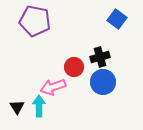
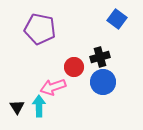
purple pentagon: moved 5 px right, 8 px down
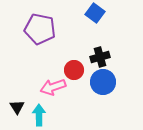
blue square: moved 22 px left, 6 px up
red circle: moved 3 px down
cyan arrow: moved 9 px down
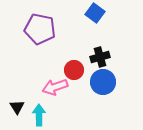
pink arrow: moved 2 px right
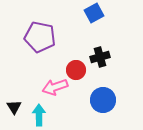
blue square: moved 1 px left; rotated 24 degrees clockwise
purple pentagon: moved 8 px down
red circle: moved 2 px right
blue circle: moved 18 px down
black triangle: moved 3 px left
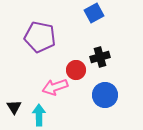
blue circle: moved 2 px right, 5 px up
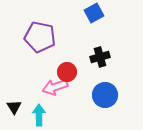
red circle: moved 9 px left, 2 px down
